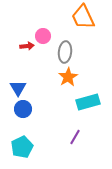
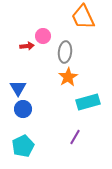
cyan pentagon: moved 1 px right, 1 px up
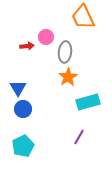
pink circle: moved 3 px right, 1 px down
purple line: moved 4 px right
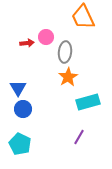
red arrow: moved 3 px up
cyan pentagon: moved 3 px left, 2 px up; rotated 20 degrees counterclockwise
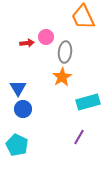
orange star: moved 6 px left
cyan pentagon: moved 3 px left, 1 px down
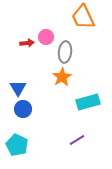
purple line: moved 2 px left, 3 px down; rotated 28 degrees clockwise
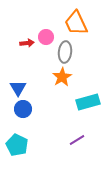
orange trapezoid: moved 7 px left, 6 px down
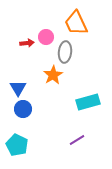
orange star: moved 9 px left, 2 px up
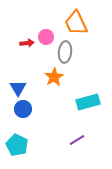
orange star: moved 1 px right, 2 px down
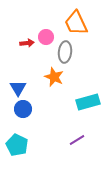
orange star: rotated 18 degrees counterclockwise
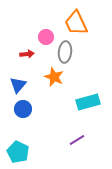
red arrow: moved 11 px down
blue triangle: moved 3 px up; rotated 12 degrees clockwise
cyan pentagon: moved 1 px right, 7 px down
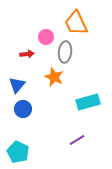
blue triangle: moved 1 px left
